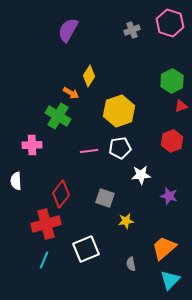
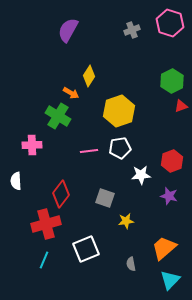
red hexagon: moved 20 px down
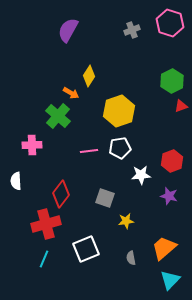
green cross: rotated 10 degrees clockwise
cyan line: moved 1 px up
gray semicircle: moved 6 px up
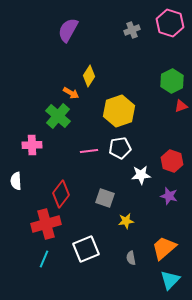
red hexagon: rotated 20 degrees counterclockwise
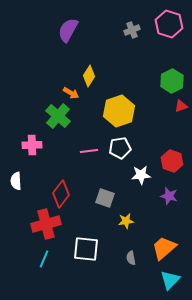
pink hexagon: moved 1 px left, 1 px down
white square: rotated 28 degrees clockwise
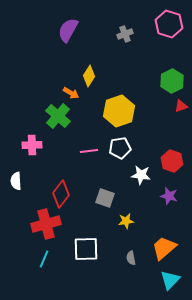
gray cross: moved 7 px left, 4 px down
white star: rotated 12 degrees clockwise
white square: rotated 8 degrees counterclockwise
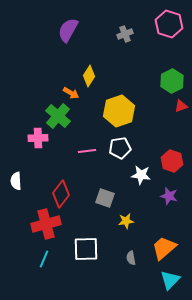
pink cross: moved 6 px right, 7 px up
pink line: moved 2 px left
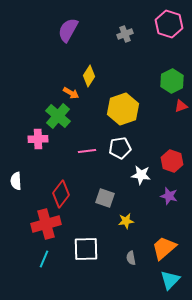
yellow hexagon: moved 4 px right, 2 px up
pink cross: moved 1 px down
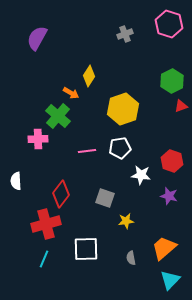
purple semicircle: moved 31 px left, 8 px down
